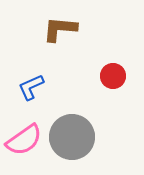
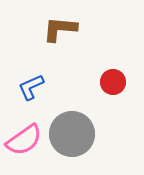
red circle: moved 6 px down
gray circle: moved 3 px up
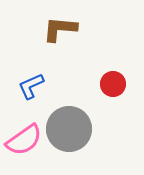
red circle: moved 2 px down
blue L-shape: moved 1 px up
gray circle: moved 3 px left, 5 px up
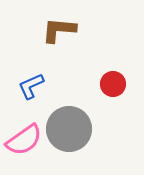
brown L-shape: moved 1 px left, 1 px down
